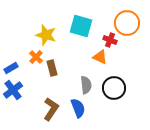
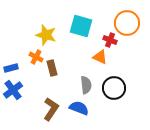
orange cross: rotated 16 degrees counterclockwise
blue rectangle: rotated 16 degrees clockwise
blue semicircle: moved 1 px right; rotated 48 degrees counterclockwise
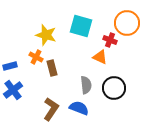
blue rectangle: moved 1 px left, 2 px up
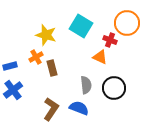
cyan square: rotated 15 degrees clockwise
orange cross: rotated 32 degrees clockwise
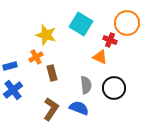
cyan square: moved 2 px up
brown rectangle: moved 5 px down
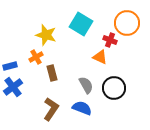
gray semicircle: rotated 24 degrees counterclockwise
blue cross: moved 3 px up
blue semicircle: moved 3 px right
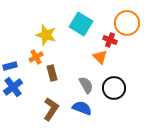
orange triangle: rotated 21 degrees clockwise
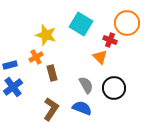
blue rectangle: moved 1 px up
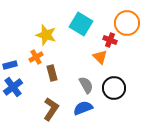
blue semicircle: moved 1 px right; rotated 42 degrees counterclockwise
